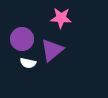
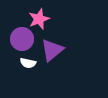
pink star: moved 22 px left, 1 px down; rotated 25 degrees counterclockwise
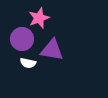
pink star: moved 1 px up
purple triangle: rotated 50 degrees clockwise
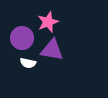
pink star: moved 9 px right, 4 px down
purple circle: moved 1 px up
